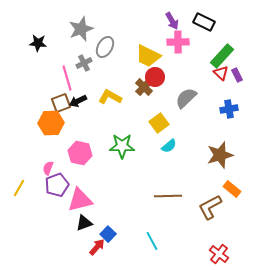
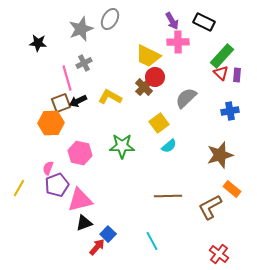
gray ellipse: moved 5 px right, 28 px up
purple rectangle: rotated 32 degrees clockwise
blue cross: moved 1 px right, 2 px down
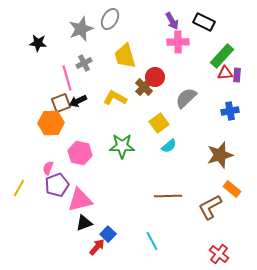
yellow trapezoid: moved 23 px left; rotated 48 degrees clockwise
red triangle: moved 4 px right; rotated 49 degrees counterclockwise
yellow L-shape: moved 5 px right, 1 px down
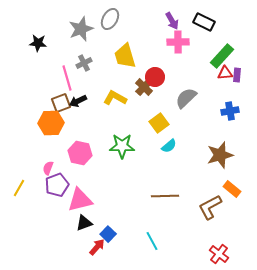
brown line: moved 3 px left
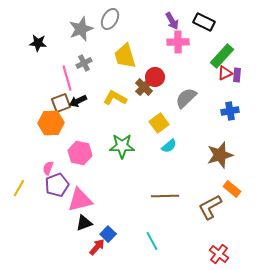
red triangle: rotated 21 degrees counterclockwise
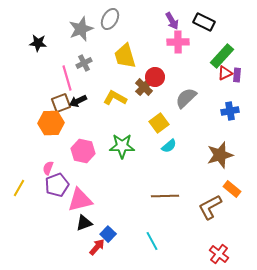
pink hexagon: moved 3 px right, 2 px up
